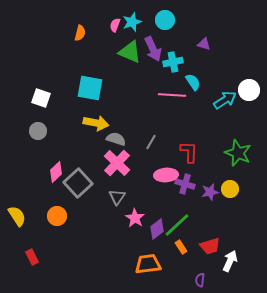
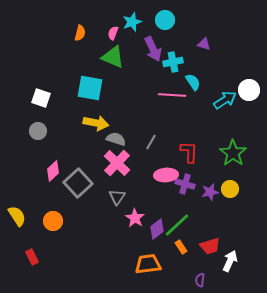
pink semicircle: moved 2 px left, 8 px down
green triangle: moved 17 px left, 5 px down
green star: moved 5 px left; rotated 12 degrees clockwise
pink diamond: moved 3 px left, 1 px up
orange circle: moved 4 px left, 5 px down
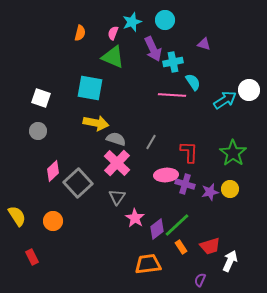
purple semicircle: rotated 16 degrees clockwise
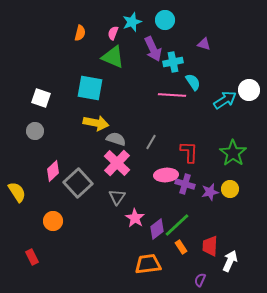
gray circle: moved 3 px left
yellow semicircle: moved 24 px up
red trapezoid: rotated 110 degrees clockwise
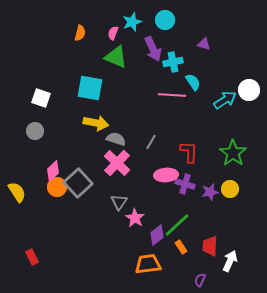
green triangle: moved 3 px right
gray triangle: moved 2 px right, 5 px down
orange circle: moved 4 px right, 34 px up
purple diamond: moved 6 px down
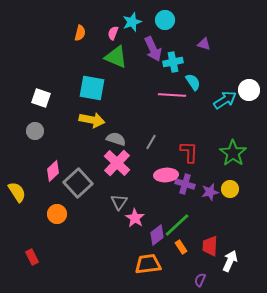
cyan square: moved 2 px right
yellow arrow: moved 4 px left, 3 px up
orange circle: moved 27 px down
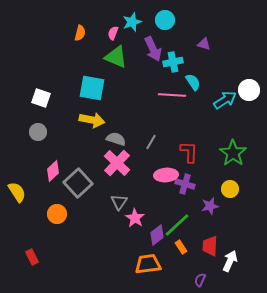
gray circle: moved 3 px right, 1 px down
purple star: moved 14 px down
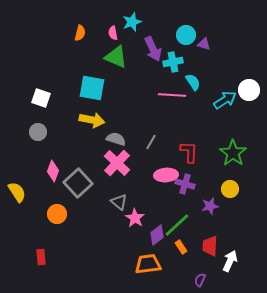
cyan circle: moved 21 px right, 15 px down
pink semicircle: rotated 32 degrees counterclockwise
pink diamond: rotated 25 degrees counterclockwise
gray triangle: rotated 24 degrees counterclockwise
red rectangle: moved 9 px right; rotated 21 degrees clockwise
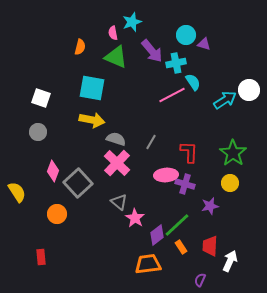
orange semicircle: moved 14 px down
purple arrow: moved 1 px left, 2 px down; rotated 15 degrees counterclockwise
cyan cross: moved 3 px right, 1 px down
pink line: rotated 32 degrees counterclockwise
yellow circle: moved 6 px up
